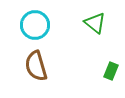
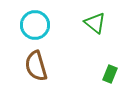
green rectangle: moved 1 px left, 3 px down
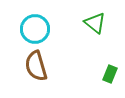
cyan circle: moved 4 px down
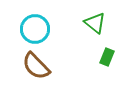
brown semicircle: rotated 28 degrees counterclockwise
green rectangle: moved 3 px left, 17 px up
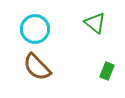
green rectangle: moved 14 px down
brown semicircle: moved 1 px right, 1 px down
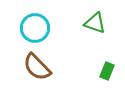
green triangle: rotated 20 degrees counterclockwise
cyan circle: moved 1 px up
